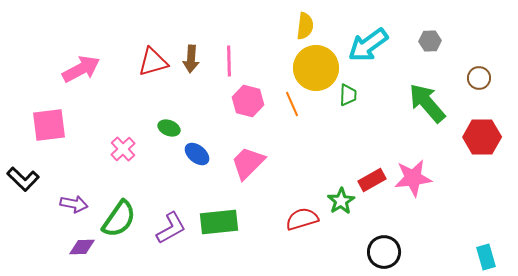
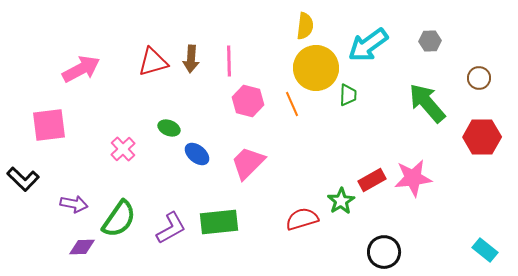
cyan rectangle: moved 1 px left, 7 px up; rotated 35 degrees counterclockwise
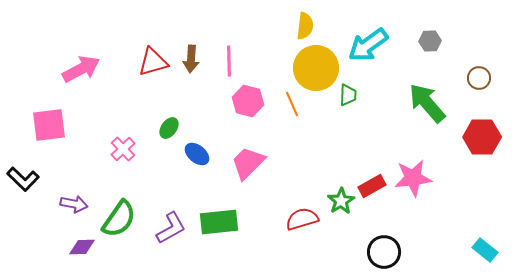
green ellipse: rotated 75 degrees counterclockwise
red rectangle: moved 6 px down
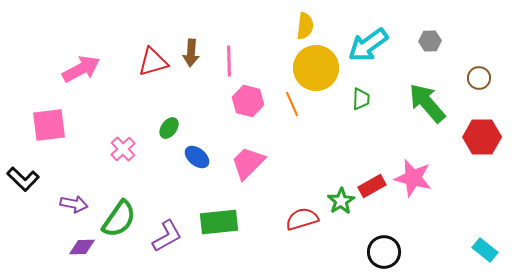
brown arrow: moved 6 px up
green trapezoid: moved 13 px right, 4 px down
blue ellipse: moved 3 px down
pink star: rotated 21 degrees clockwise
purple L-shape: moved 4 px left, 8 px down
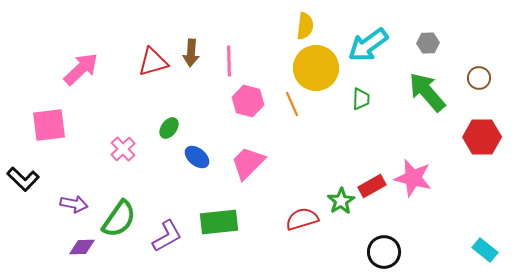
gray hexagon: moved 2 px left, 2 px down
pink arrow: rotated 15 degrees counterclockwise
green arrow: moved 11 px up
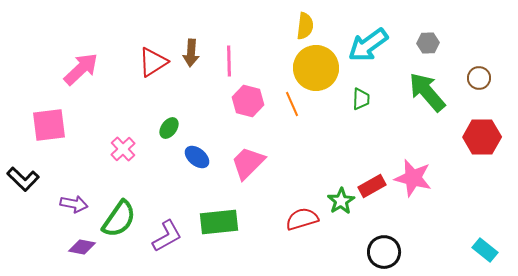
red triangle: rotated 16 degrees counterclockwise
purple diamond: rotated 12 degrees clockwise
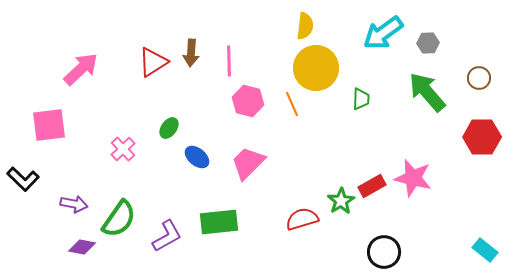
cyan arrow: moved 15 px right, 12 px up
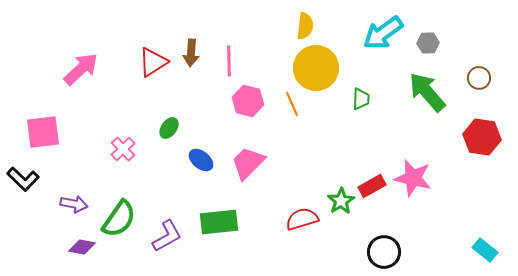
pink square: moved 6 px left, 7 px down
red hexagon: rotated 9 degrees clockwise
blue ellipse: moved 4 px right, 3 px down
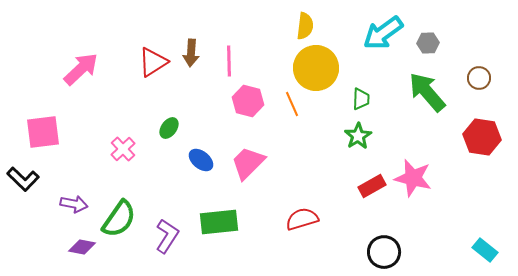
green star: moved 17 px right, 65 px up
purple L-shape: rotated 28 degrees counterclockwise
